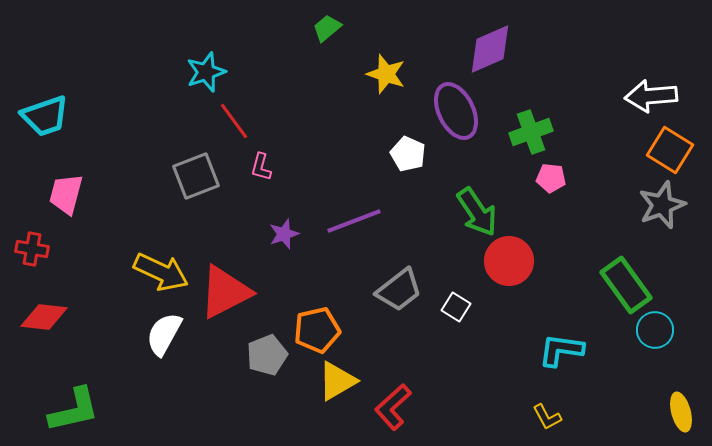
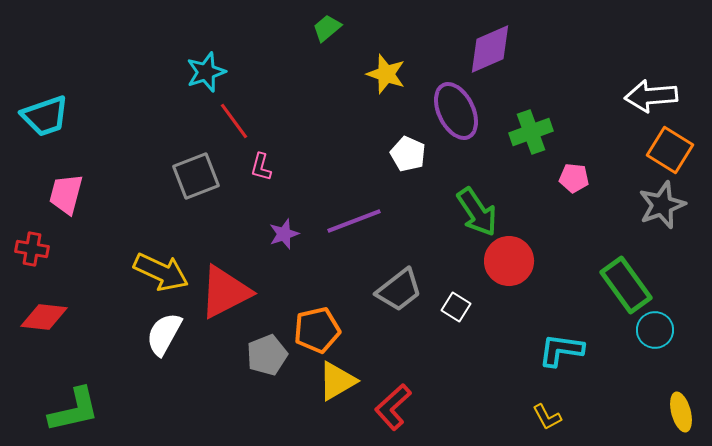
pink pentagon: moved 23 px right
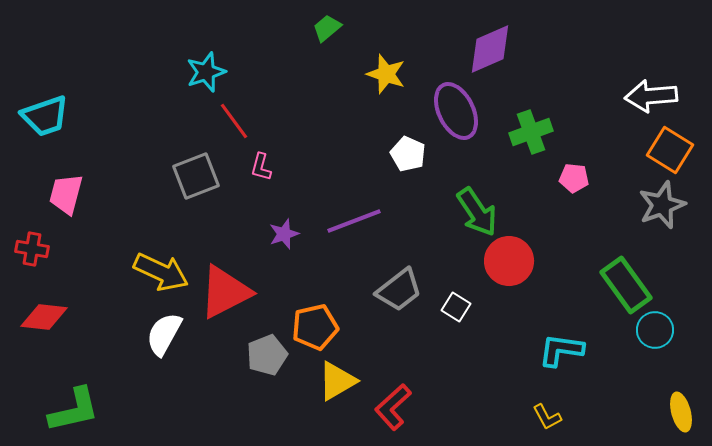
orange pentagon: moved 2 px left, 3 px up
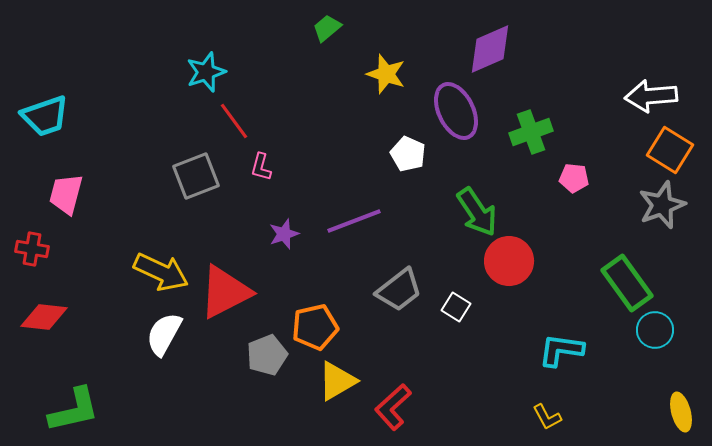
green rectangle: moved 1 px right, 2 px up
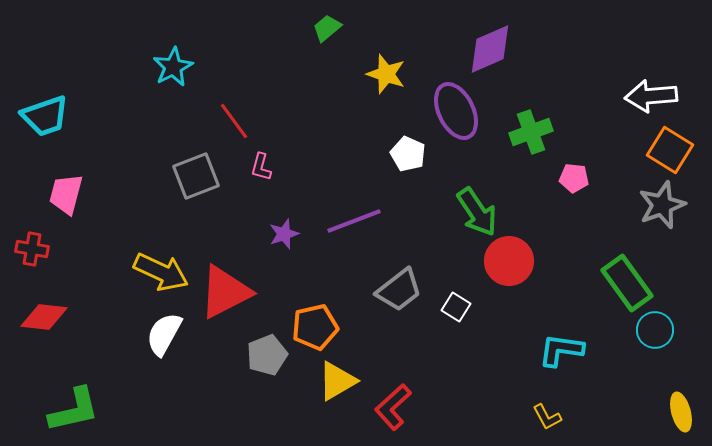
cyan star: moved 33 px left, 5 px up; rotated 9 degrees counterclockwise
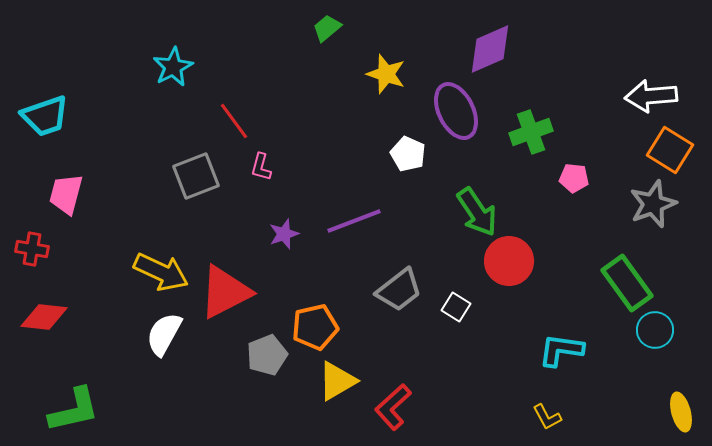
gray star: moved 9 px left, 1 px up
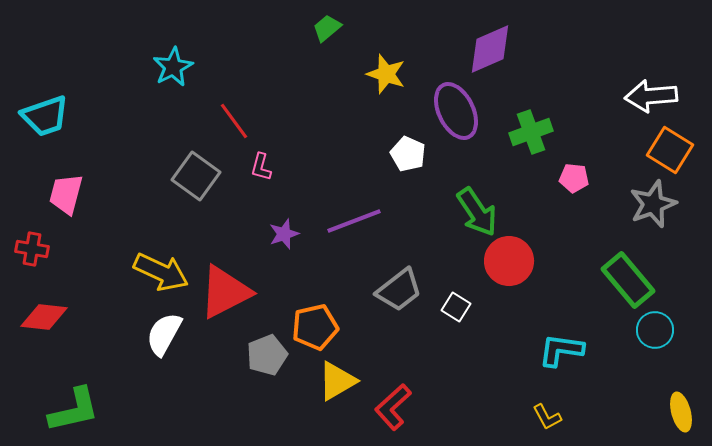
gray square: rotated 33 degrees counterclockwise
green rectangle: moved 1 px right, 3 px up; rotated 4 degrees counterclockwise
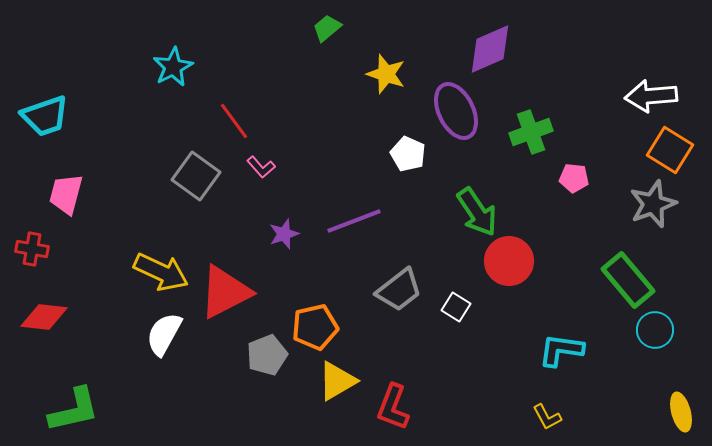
pink L-shape: rotated 56 degrees counterclockwise
red L-shape: rotated 27 degrees counterclockwise
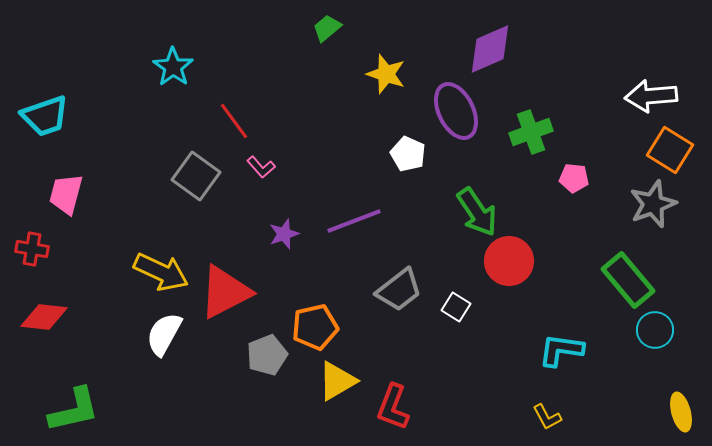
cyan star: rotated 9 degrees counterclockwise
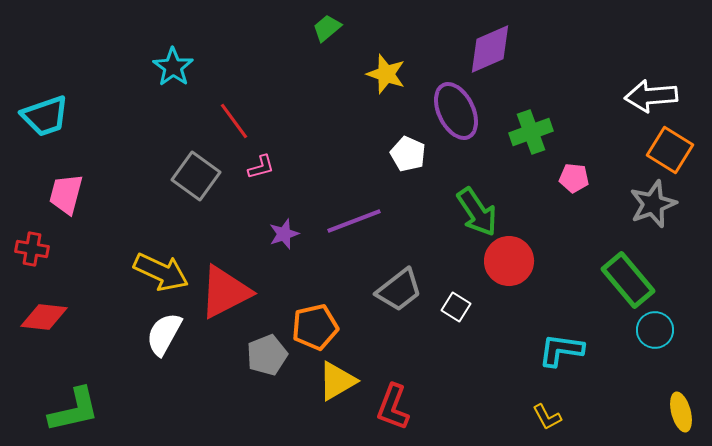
pink L-shape: rotated 64 degrees counterclockwise
